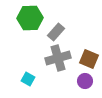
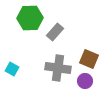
gray rectangle: moved 1 px left
gray cross: moved 10 px down; rotated 25 degrees clockwise
cyan square: moved 16 px left, 10 px up
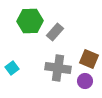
green hexagon: moved 3 px down
cyan square: moved 1 px up; rotated 24 degrees clockwise
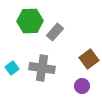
brown square: rotated 30 degrees clockwise
gray cross: moved 16 px left
purple circle: moved 3 px left, 5 px down
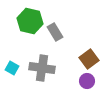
green hexagon: rotated 15 degrees clockwise
gray rectangle: rotated 72 degrees counterclockwise
cyan square: rotated 24 degrees counterclockwise
purple circle: moved 5 px right, 5 px up
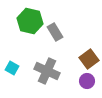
gray cross: moved 5 px right, 3 px down; rotated 15 degrees clockwise
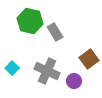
cyan square: rotated 16 degrees clockwise
purple circle: moved 13 px left
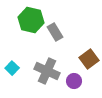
green hexagon: moved 1 px right, 1 px up
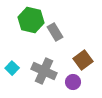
brown square: moved 6 px left, 1 px down
gray cross: moved 3 px left
purple circle: moved 1 px left, 1 px down
